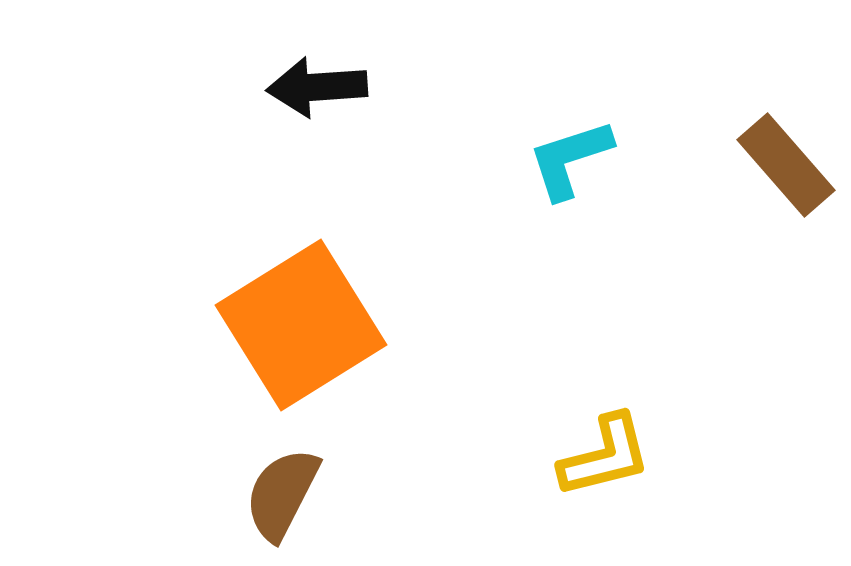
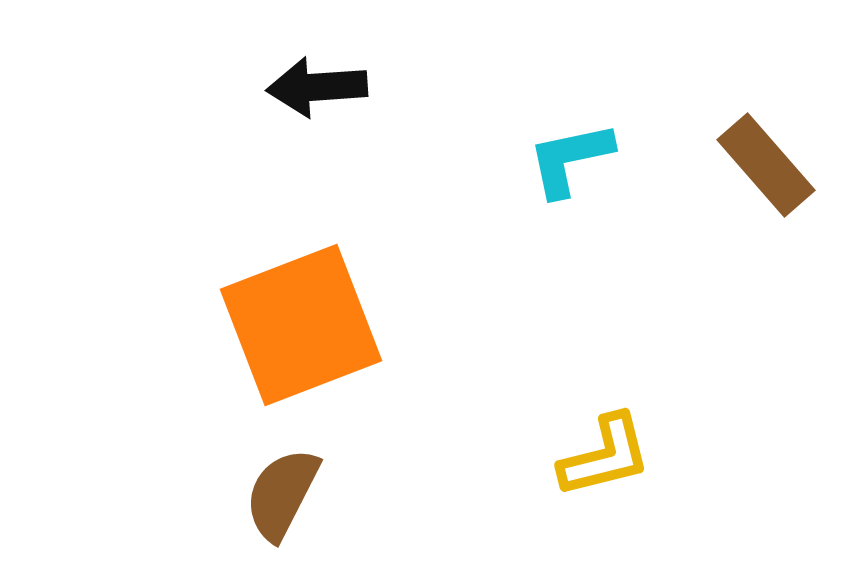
cyan L-shape: rotated 6 degrees clockwise
brown rectangle: moved 20 px left
orange square: rotated 11 degrees clockwise
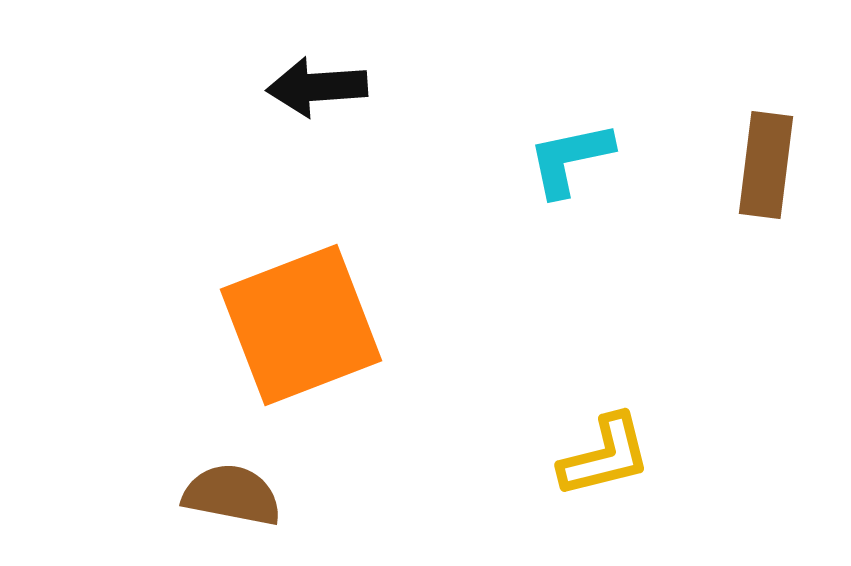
brown rectangle: rotated 48 degrees clockwise
brown semicircle: moved 50 px left, 1 px down; rotated 74 degrees clockwise
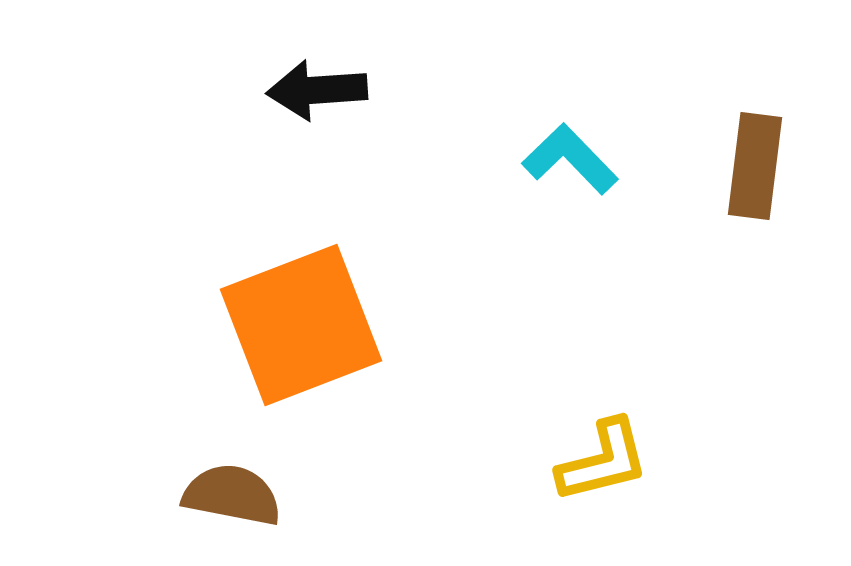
black arrow: moved 3 px down
cyan L-shape: rotated 58 degrees clockwise
brown rectangle: moved 11 px left, 1 px down
yellow L-shape: moved 2 px left, 5 px down
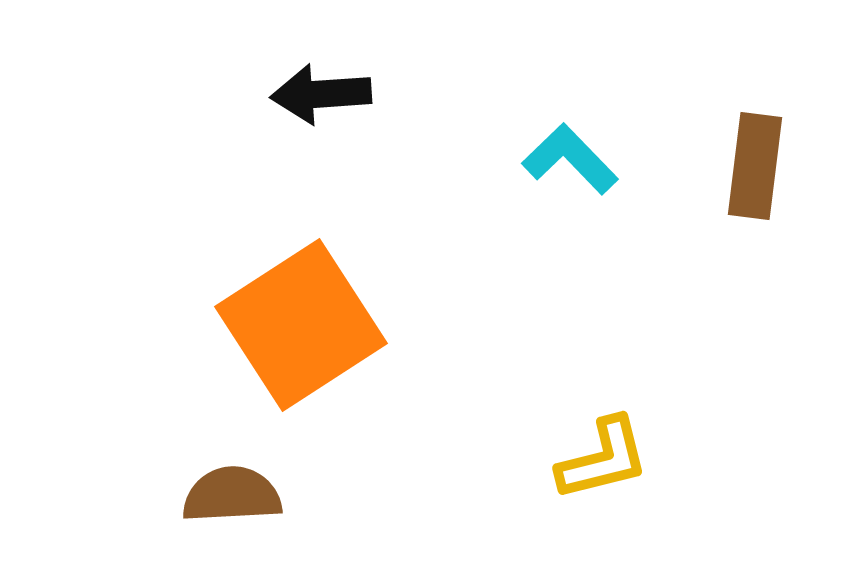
black arrow: moved 4 px right, 4 px down
orange square: rotated 12 degrees counterclockwise
yellow L-shape: moved 2 px up
brown semicircle: rotated 14 degrees counterclockwise
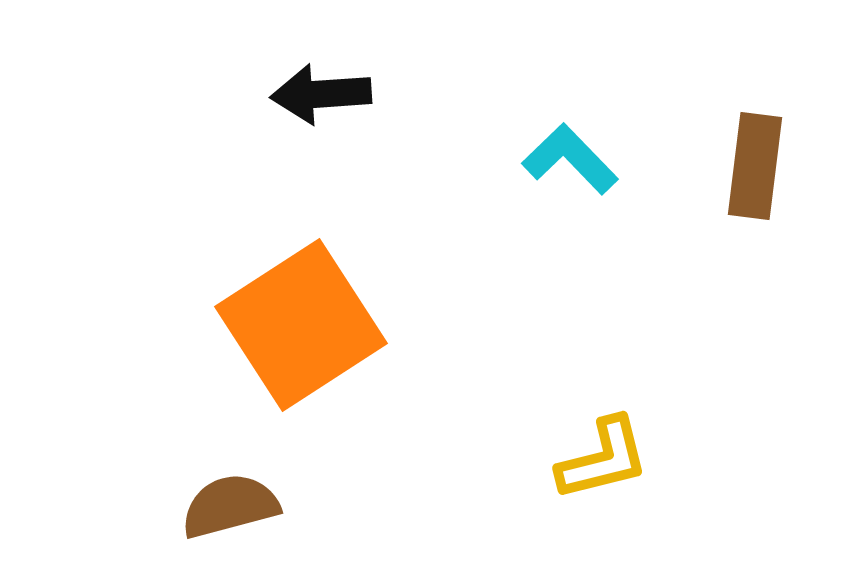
brown semicircle: moved 2 px left, 11 px down; rotated 12 degrees counterclockwise
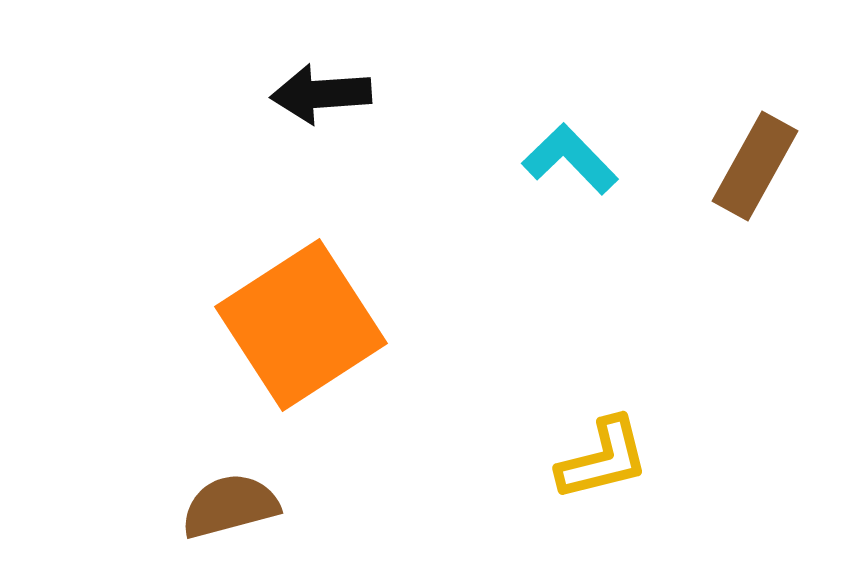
brown rectangle: rotated 22 degrees clockwise
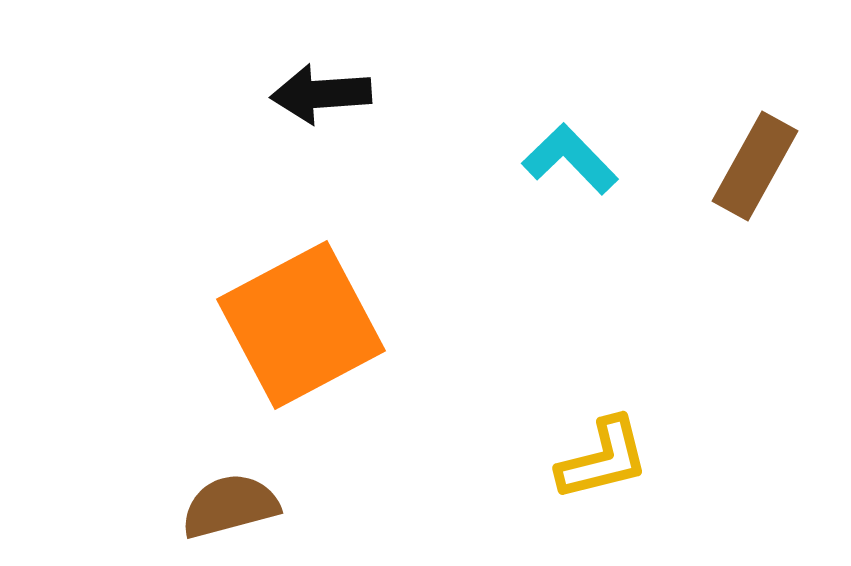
orange square: rotated 5 degrees clockwise
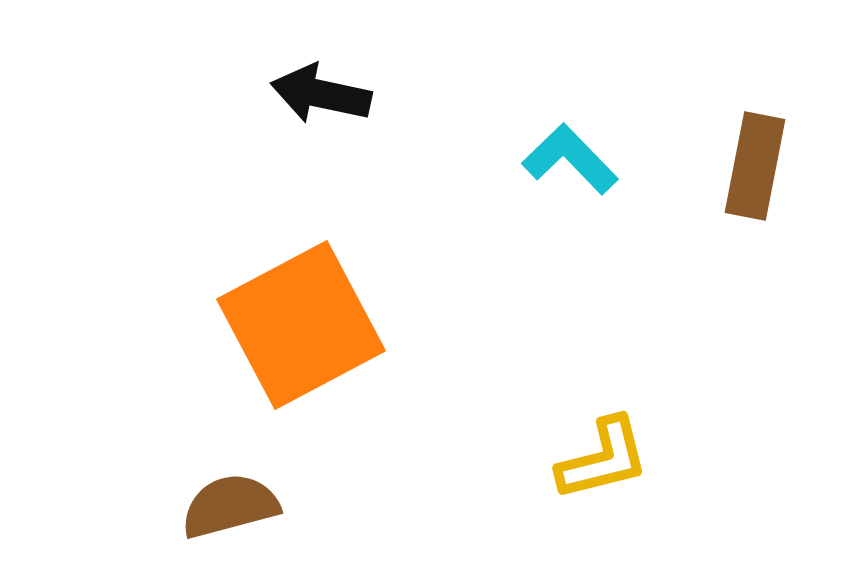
black arrow: rotated 16 degrees clockwise
brown rectangle: rotated 18 degrees counterclockwise
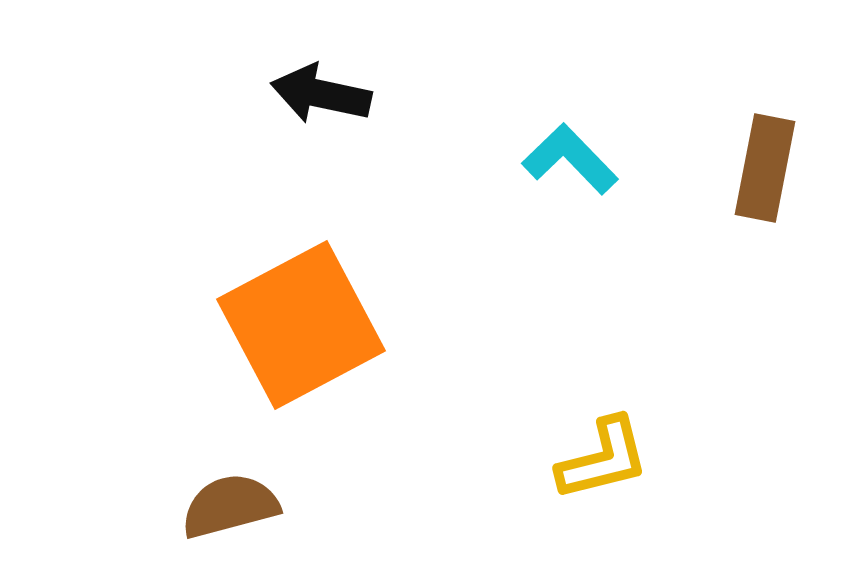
brown rectangle: moved 10 px right, 2 px down
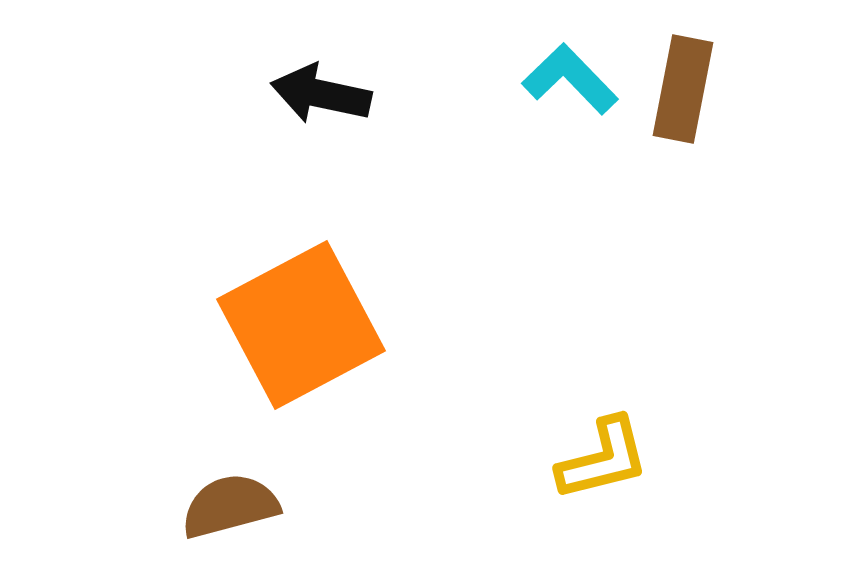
cyan L-shape: moved 80 px up
brown rectangle: moved 82 px left, 79 px up
